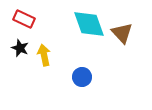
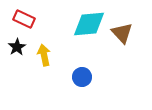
cyan diamond: rotated 76 degrees counterclockwise
black star: moved 3 px left, 1 px up; rotated 18 degrees clockwise
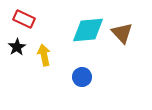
cyan diamond: moved 1 px left, 6 px down
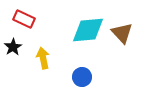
black star: moved 4 px left
yellow arrow: moved 1 px left, 3 px down
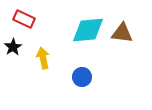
brown triangle: rotated 40 degrees counterclockwise
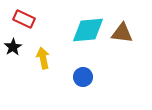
blue circle: moved 1 px right
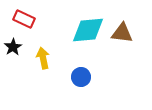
blue circle: moved 2 px left
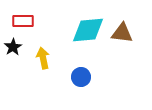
red rectangle: moved 1 px left, 2 px down; rotated 25 degrees counterclockwise
